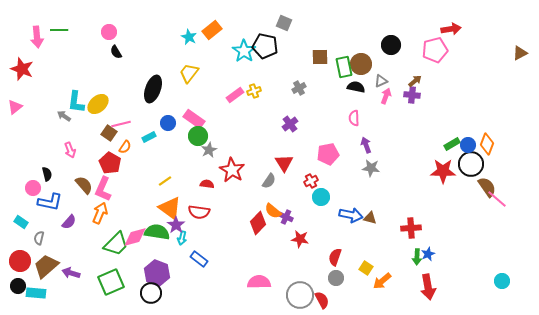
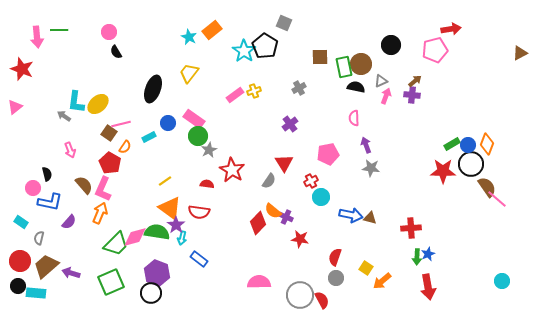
black pentagon at (265, 46): rotated 20 degrees clockwise
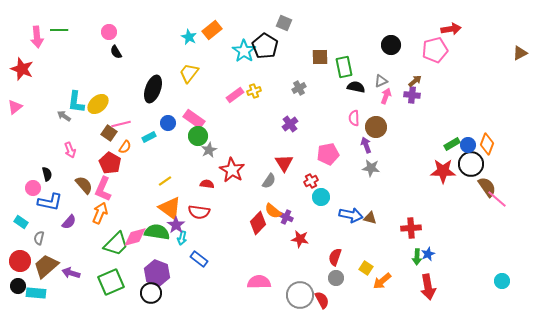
brown circle at (361, 64): moved 15 px right, 63 px down
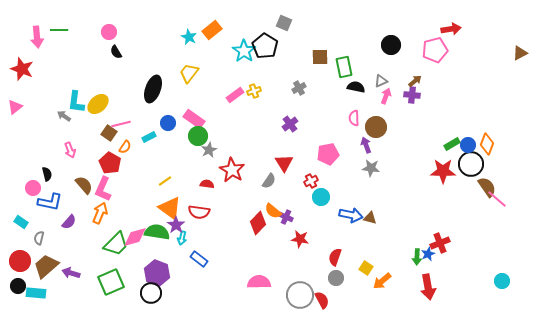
red cross at (411, 228): moved 29 px right, 15 px down; rotated 18 degrees counterclockwise
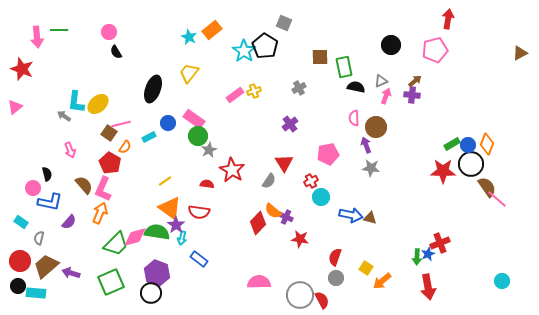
red arrow at (451, 29): moved 3 px left, 10 px up; rotated 72 degrees counterclockwise
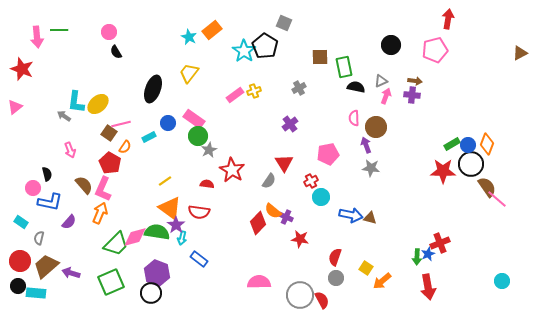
brown arrow at (415, 81): rotated 48 degrees clockwise
